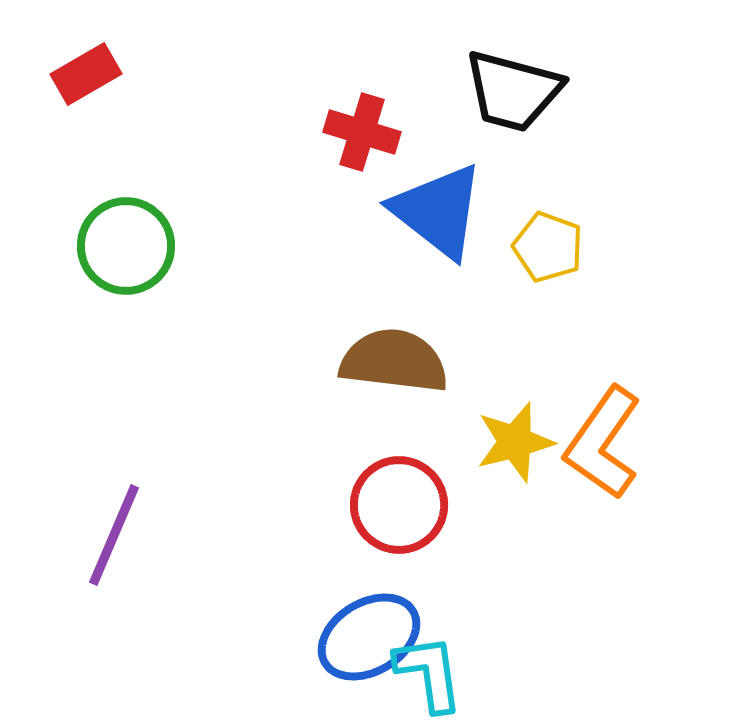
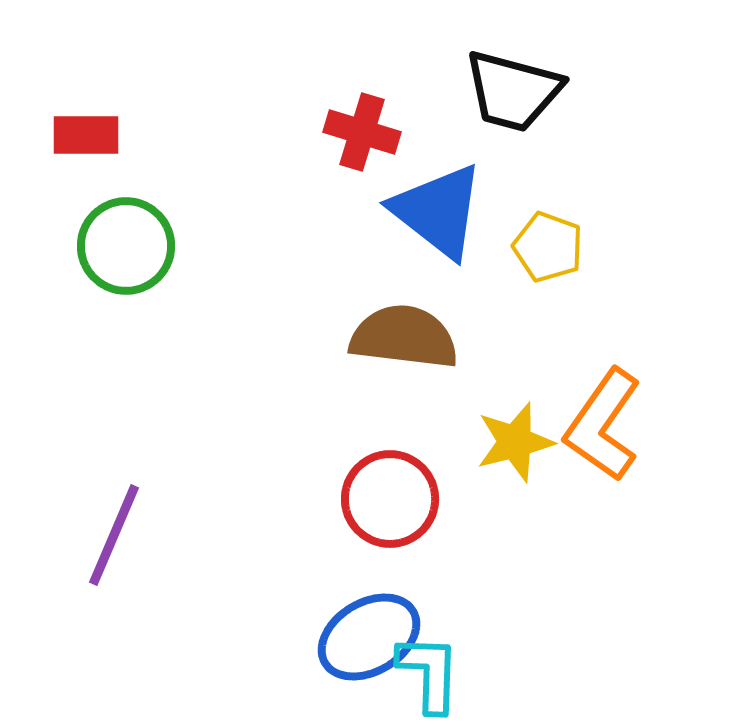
red rectangle: moved 61 px down; rotated 30 degrees clockwise
brown semicircle: moved 10 px right, 24 px up
orange L-shape: moved 18 px up
red circle: moved 9 px left, 6 px up
cyan L-shape: rotated 10 degrees clockwise
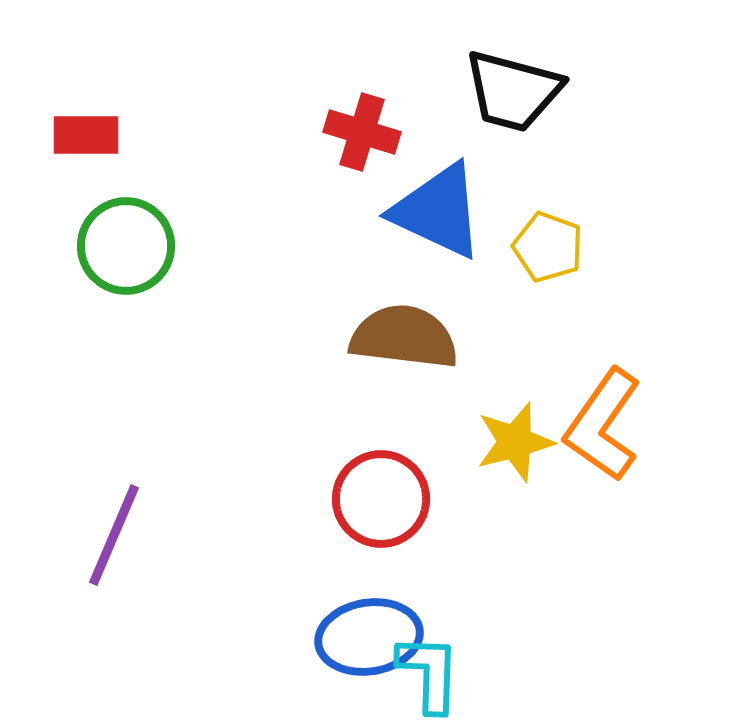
blue triangle: rotated 13 degrees counterclockwise
red circle: moved 9 px left
blue ellipse: rotated 22 degrees clockwise
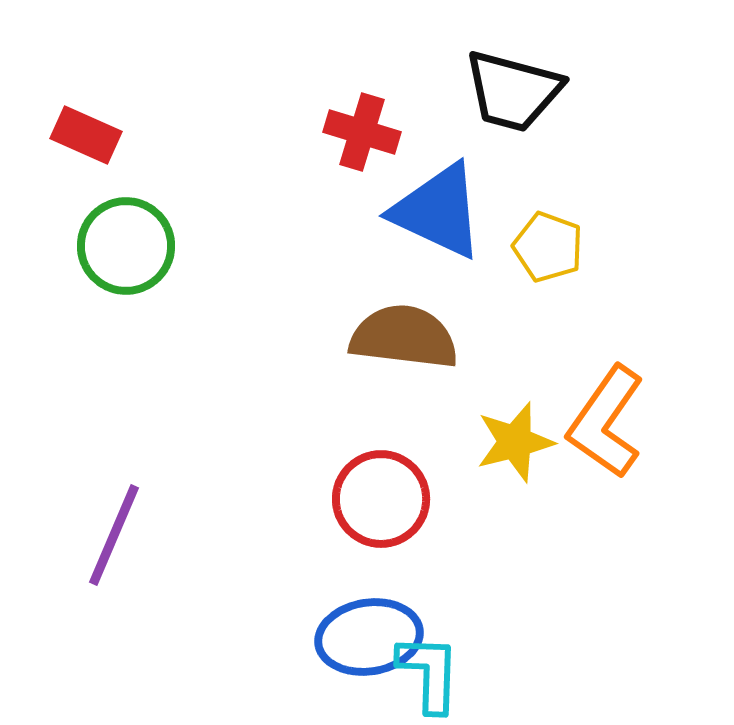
red rectangle: rotated 24 degrees clockwise
orange L-shape: moved 3 px right, 3 px up
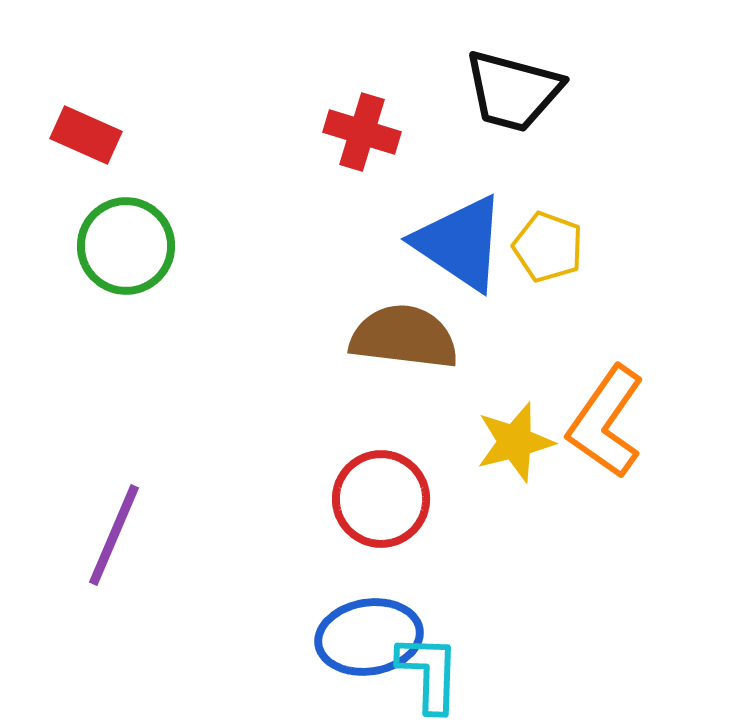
blue triangle: moved 22 px right, 32 px down; rotated 9 degrees clockwise
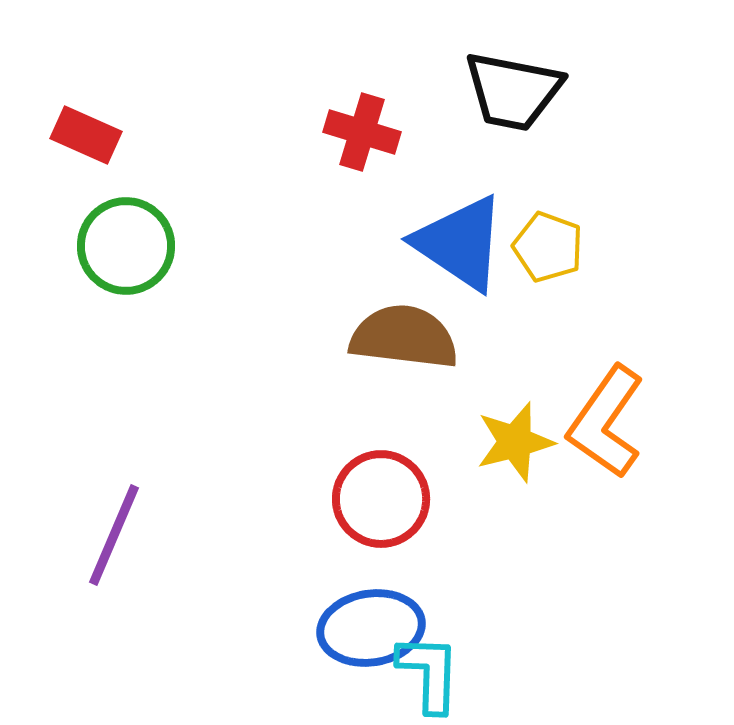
black trapezoid: rotated 4 degrees counterclockwise
blue ellipse: moved 2 px right, 9 px up
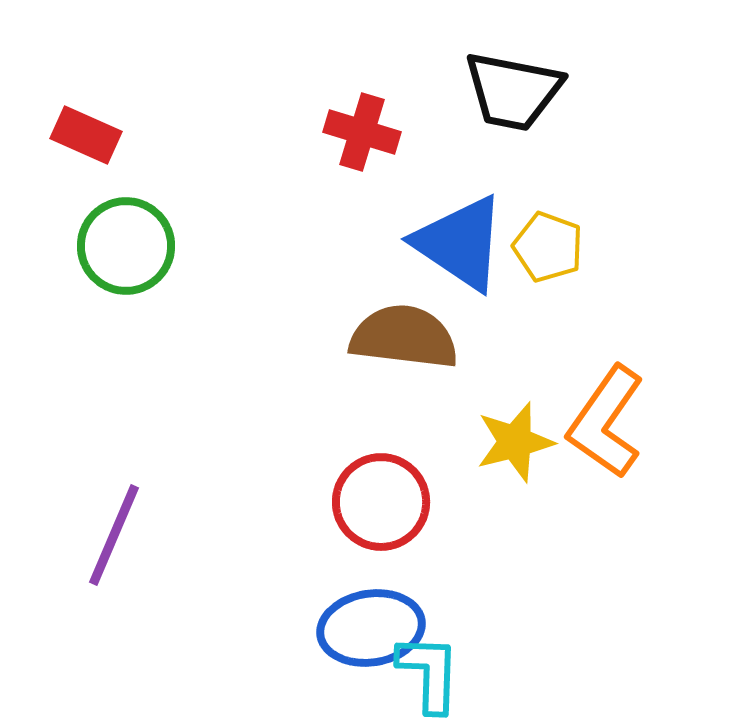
red circle: moved 3 px down
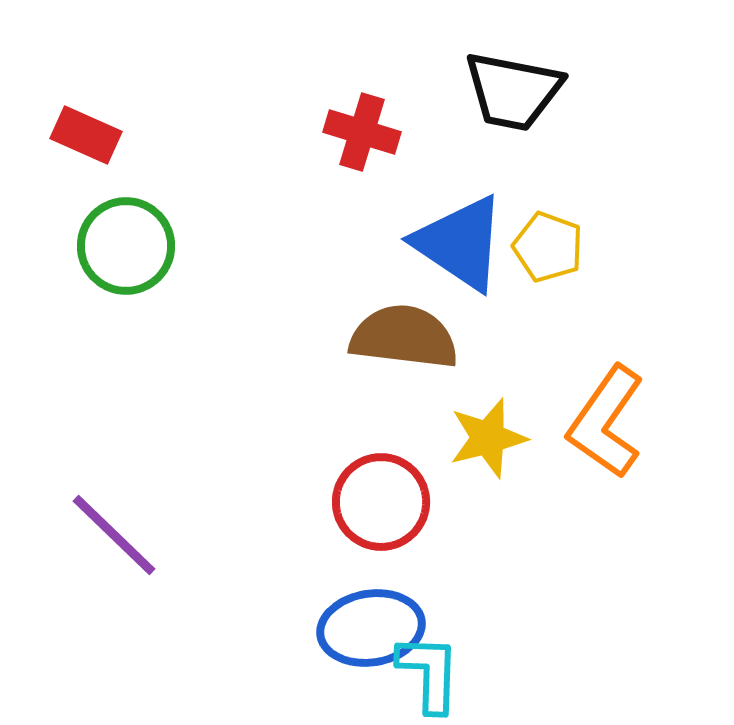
yellow star: moved 27 px left, 4 px up
purple line: rotated 69 degrees counterclockwise
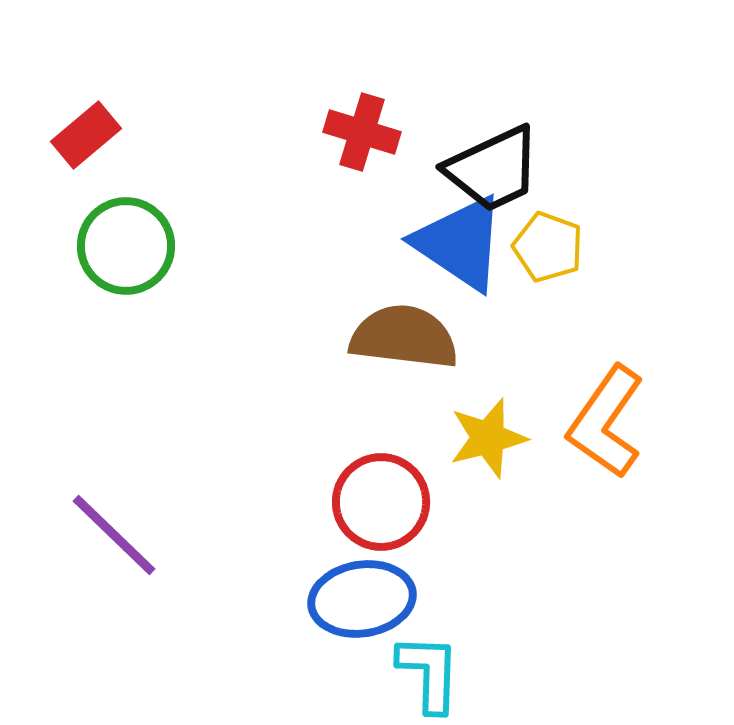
black trapezoid: moved 20 px left, 78 px down; rotated 36 degrees counterclockwise
red rectangle: rotated 64 degrees counterclockwise
blue ellipse: moved 9 px left, 29 px up
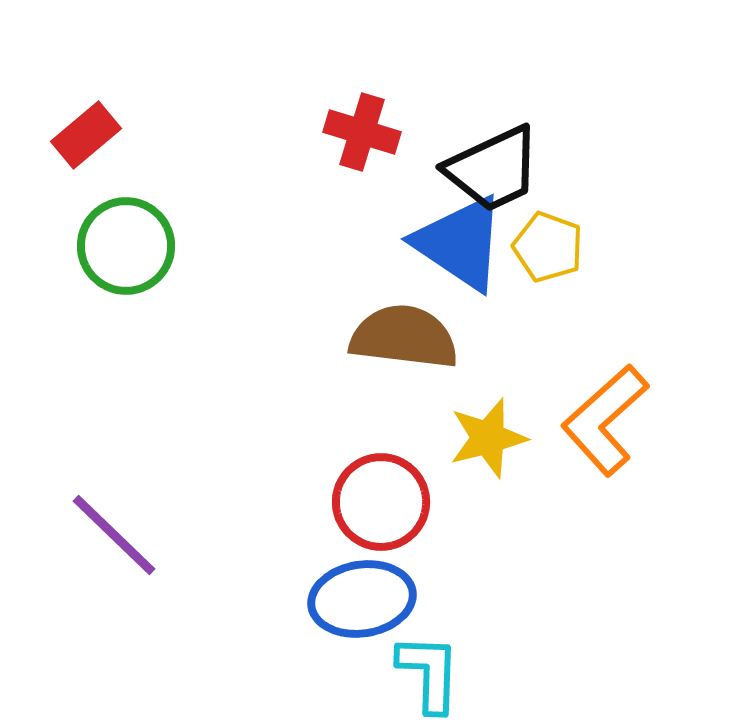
orange L-shape: moved 1 px left, 2 px up; rotated 13 degrees clockwise
